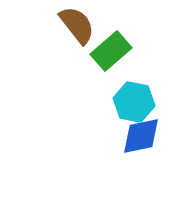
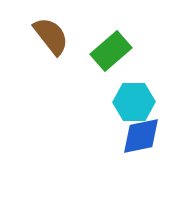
brown semicircle: moved 26 px left, 11 px down
cyan hexagon: rotated 12 degrees counterclockwise
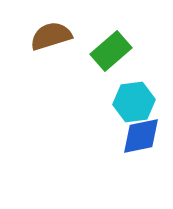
brown semicircle: rotated 69 degrees counterclockwise
cyan hexagon: rotated 6 degrees counterclockwise
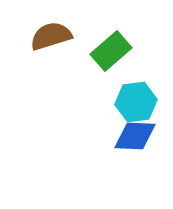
cyan hexagon: moved 2 px right
blue diamond: moved 6 px left; rotated 15 degrees clockwise
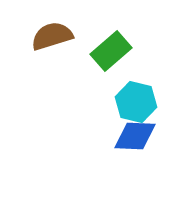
brown semicircle: moved 1 px right
cyan hexagon: rotated 21 degrees clockwise
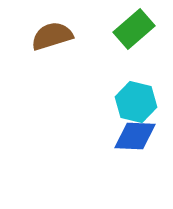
green rectangle: moved 23 px right, 22 px up
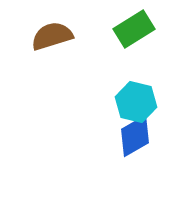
green rectangle: rotated 9 degrees clockwise
blue diamond: rotated 33 degrees counterclockwise
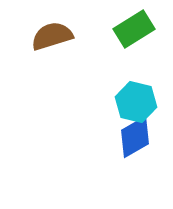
blue diamond: moved 1 px down
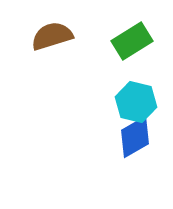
green rectangle: moved 2 px left, 12 px down
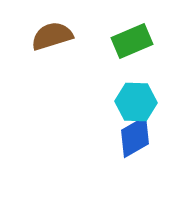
green rectangle: rotated 9 degrees clockwise
cyan hexagon: rotated 12 degrees counterclockwise
